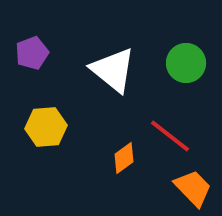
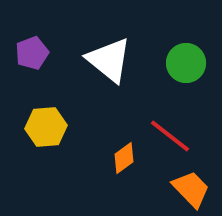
white triangle: moved 4 px left, 10 px up
orange trapezoid: moved 2 px left, 1 px down
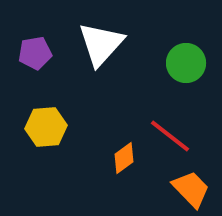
purple pentagon: moved 3 px right; rotated 12 degrees clockwise
white triangle: moved 8 px left, 16 px up; rotated 33 degrees clockwise
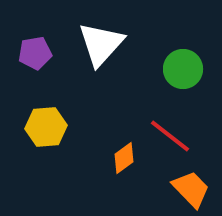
green circle: moved 3 px left, 6 px down
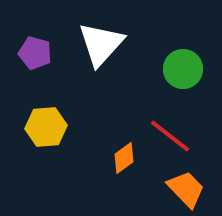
purple pentagon: rotated 24 degrees clockwise
orange trapezoid: moved 5 px left
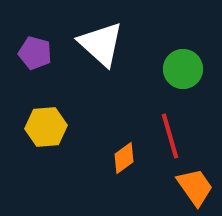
white triangle: rotated 30 degrees counterclockwise
red line: rotated 36 degrees clockwise
orange trapezoid: moved 9 px right, 2 px up; rotated 9 degrees clockwise
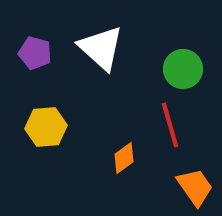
white triangle: moved 4 px down
red line: moved 11 px up
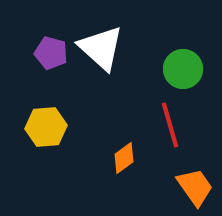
purple pentagon: moved 16 px right
